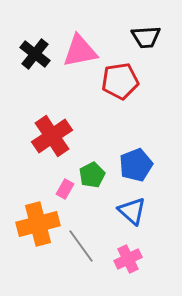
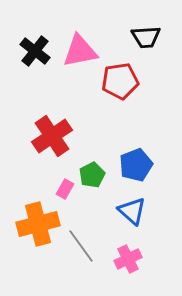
black cross: moved 3 px up
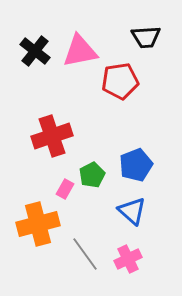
red cross: rotated 15 degrees clockwise
gray line: moved 4 px right, 8 px down
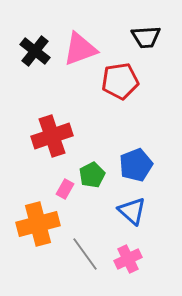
pink triangle: moved 2 px up; rotated 9 degrees counterclockwise
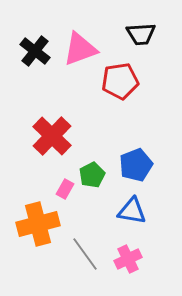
black trapezoid: moved 5 px left, 3 px up
red cross: rotated 27 degrees counterclockwise
blue triangle: rotated 32 degrees counterclockwise
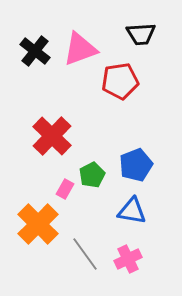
orange cross: rotated 30 degrees counterclockwise
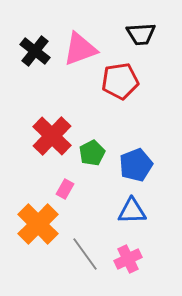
green pentagon: moved 22 px up
blue triangle: rotated 12 degrees counterclockwise
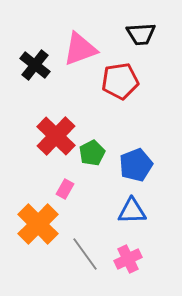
black cross: moved 14 px down
red cross: moved 4 px right
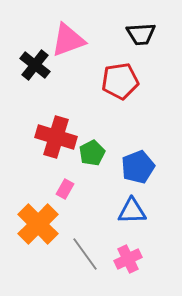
pink triangle: moved 12 px left, 9 px up
red cross: moved 1 px down; rotated 27 degrees counterclockwise
blue pentagon: moved 2 px right, 2 px down
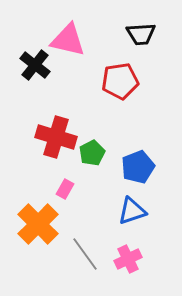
pink triangle: rotated 33 degrees clockwise
blue triangle: rotated 16 degrees counterclockwise
